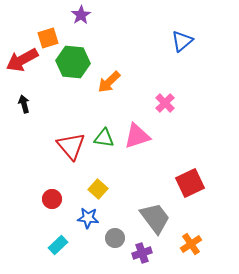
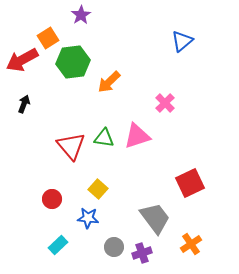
orange square: rotated 15 degrees counterclockwise
green hexagon: rotated 12 degrees counterclockwise
black arrow: rotated 36 degrees clockwise
gray circle: moved 1 px left, 9 px down
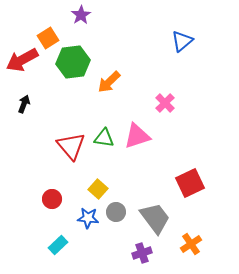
gray circle: moved 2 px right, 35 px up
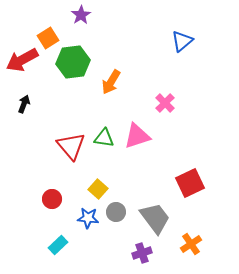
orange arrow: moved 2 px right; rotated 15 degrees counterclockwise
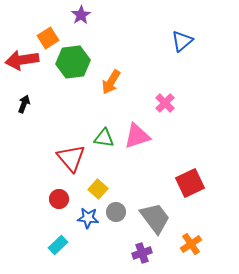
red arrow: rotated 20 degrees clockwise
red triangle: moved 12 px down
red circle: moved 7 px right
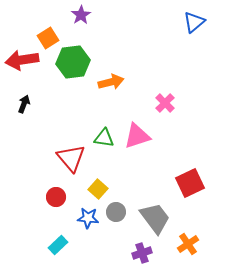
blue triangle: moved 12 px right, 19 px up
orange arrow: rotated 135 degrees counterclockwise
red circle: moved 3 px left, 2 px up
orange cross: moved 3 px left
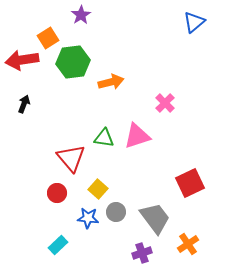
red circle: moved 1 px right, 4 px up
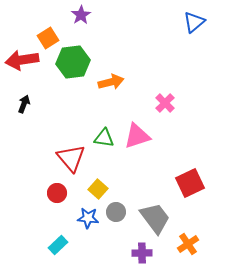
purple cross: rotated 18 degrees clockwise
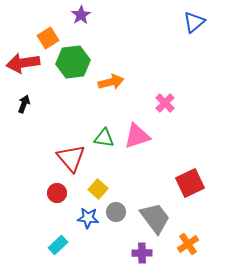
red arrow: moved 1 px right, 3 px down
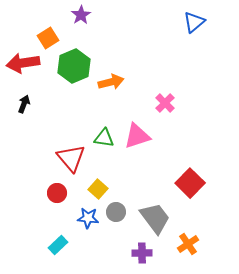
green hexagon: moved 1 px right, 4 px down; rotated 16 degrees counterclockwise
red square: rotated 20 degrees counterclockwise
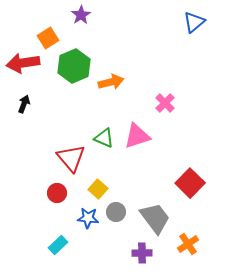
green triangle: rotated 15 degrees clockwise
